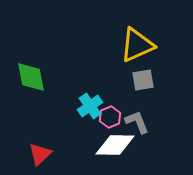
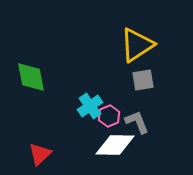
yellow triangle: rotated 9 degrees counterclockwise
pink hexagon: moved 1 px left, 1 px up
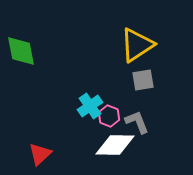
green diamond: moved 10 px left, 26 px up
pink hexagon: rotated 15 degrees counterclockwise
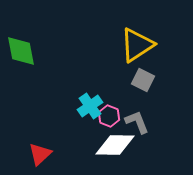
gray square: rotated 35 degrees clockwise
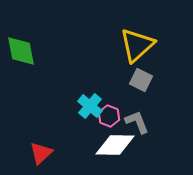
yellow triangle: rotated 9 degrees counterclockwise
gray square: moved 2 px left
cyan cross: rotated 15 degrees counterclockwise
red triangle: moved 1 px right, 1 px up
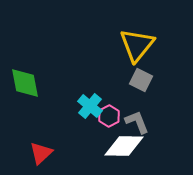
yellow triangle: rotated 9 degrees counterclockwise
green diamond: moved 4 px right, 32 px down
pink hexagon: rotated 10 degrees clockwise
white diamond: moved 9 px right, 1 px down
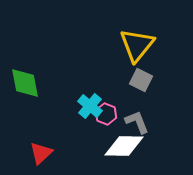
pink hexagon: moved 3 px left, 2 px up; rotated 10 degrees counterclockwise
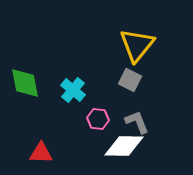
gray square: moved 11 px left
cyan cross: moved 17 px left, 16 px up
pink hexagon: moved 8 px left, 5 px down; rotated 15 degrees counterclockwise
red triangle: rotated 45 degrees clockwise
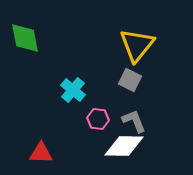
green diamond: moved 45 px up
gray L-shape: moved 3 px left, 1 px up
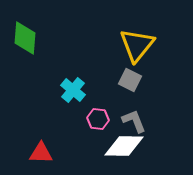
green diamond: rotated 16 degrees clockwise
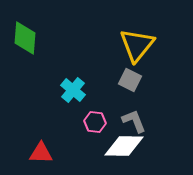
pink hexagon: moved 3 px left, 3 px down
